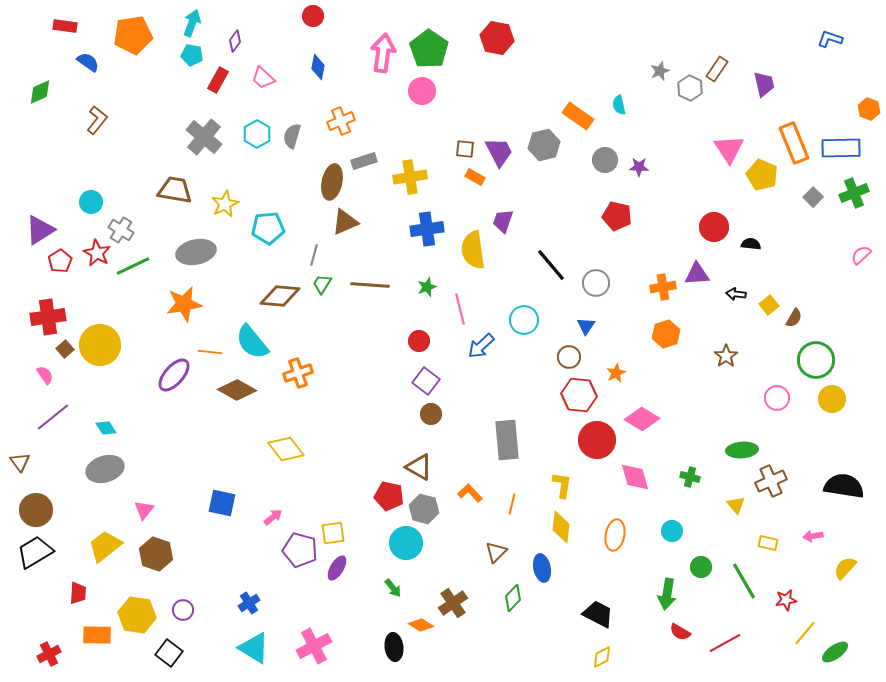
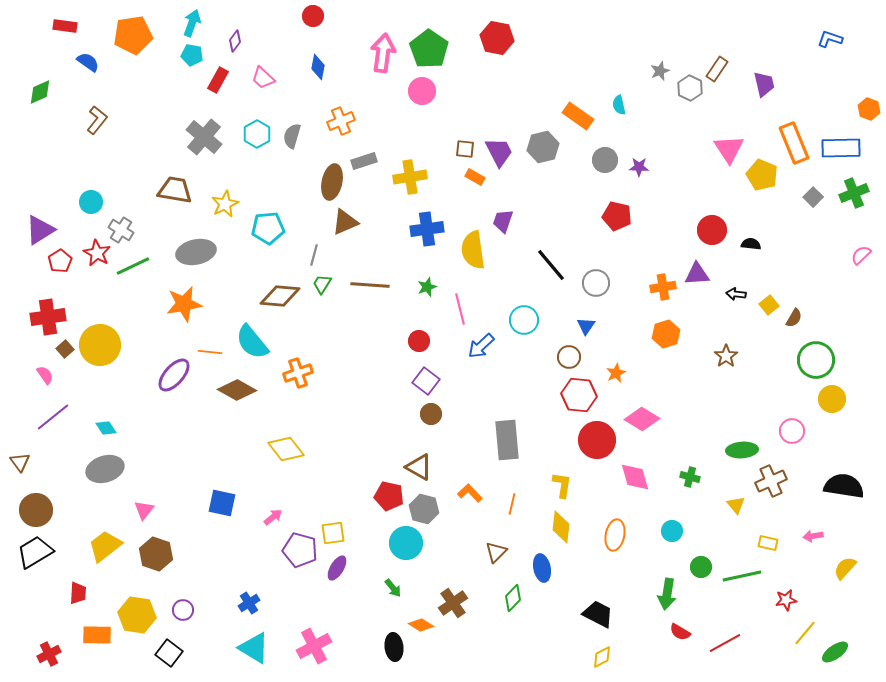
gray hexagon at (544, 145): moved 1 px left, 2 px down
red circle at (714, 227): moved 2 px left, 3 px down
pink circle at (777, 398): moved 15 px right, 33 px down
green line at (744, 581): moved 2 px left, 5 px up; rotated 72 degrees counterclockwise
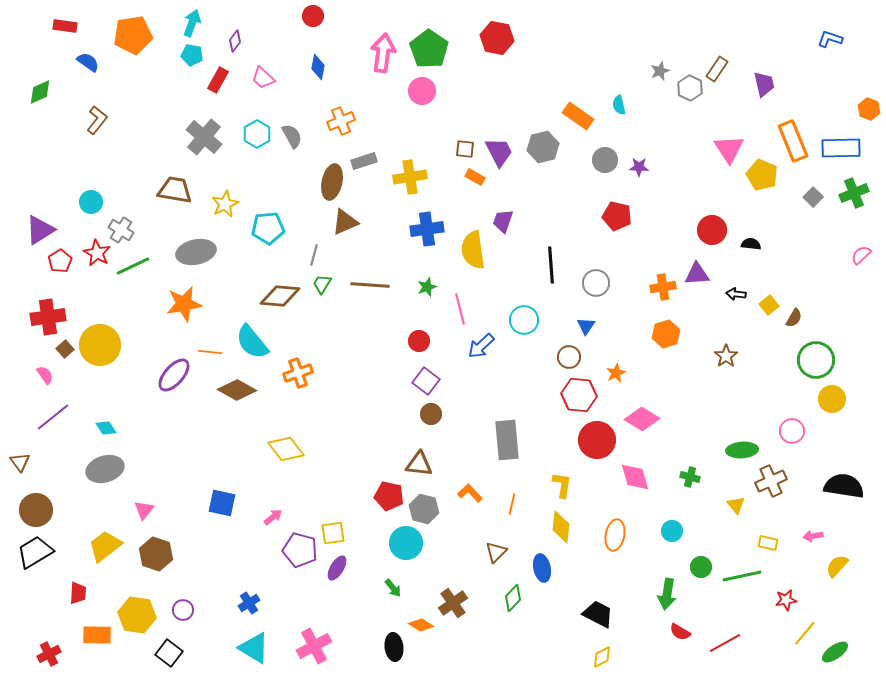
gray semicircle at (292, 136): rotated 135 degrees clockwise
orange rectangle at (794, 143): moved 1 px left, 2 px up
black line at (551, 265): rotated 36 degrees clockwise
brown triangle at (419, 467): moved 3 px up; rotated 24 degrees counterclockwise
yellow semicircle at (845, 568): moved 8 px left, 2 px up
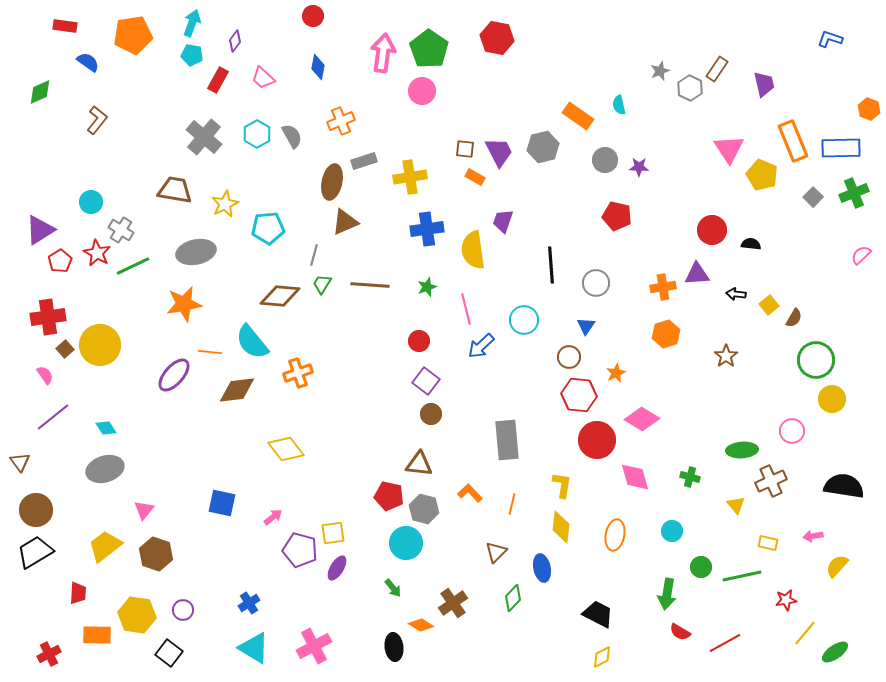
pink line at (460, 309): moved 6 px right
brown diamond at (237, 390): rotated 36 degrees counterclockwise
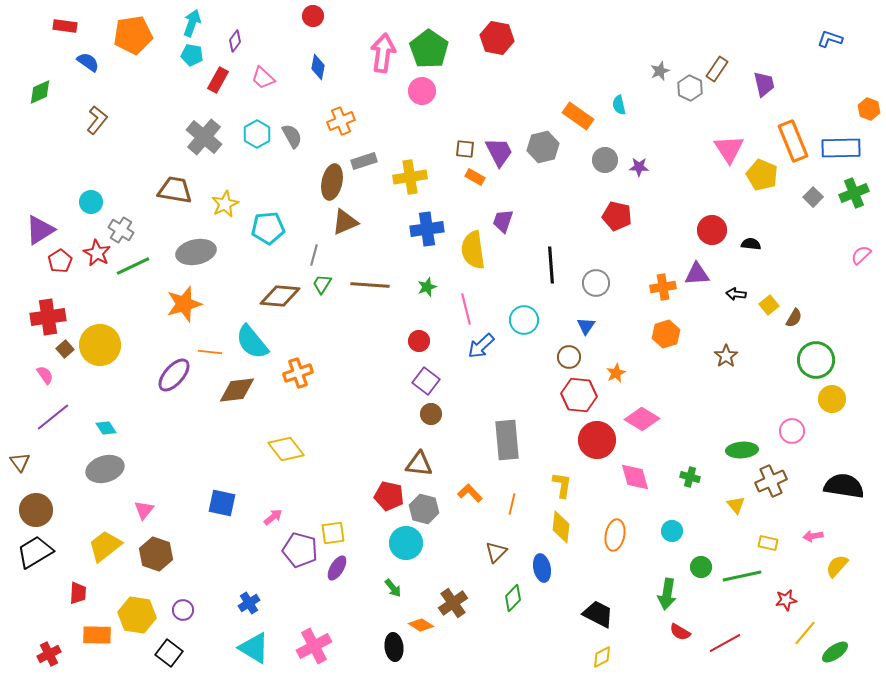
orange star at (184, 304): rotated 6 degrees counterclockwise
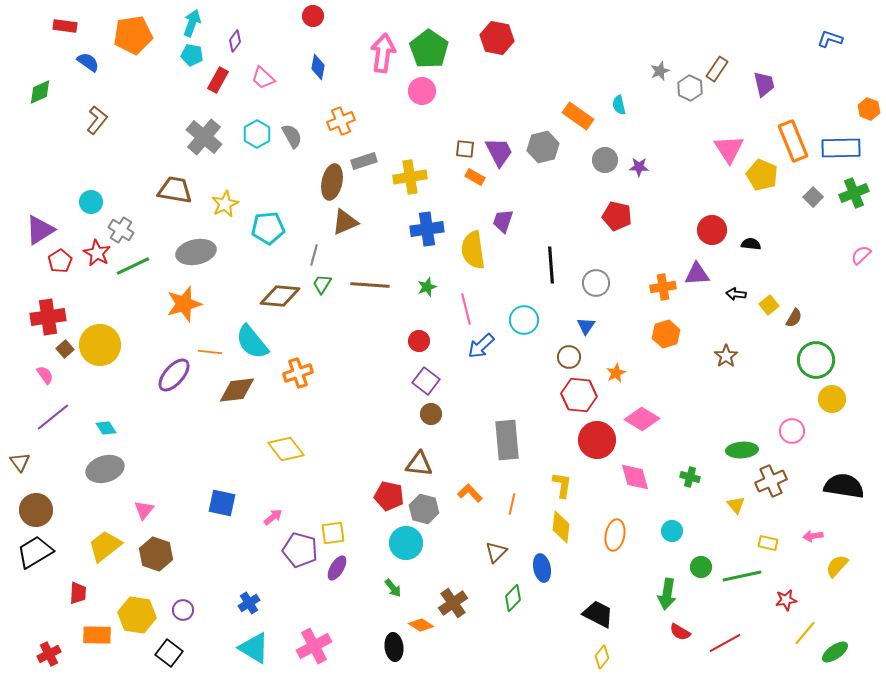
yellow diamond at (602, 657): rotated 25 degrees counterclockwise
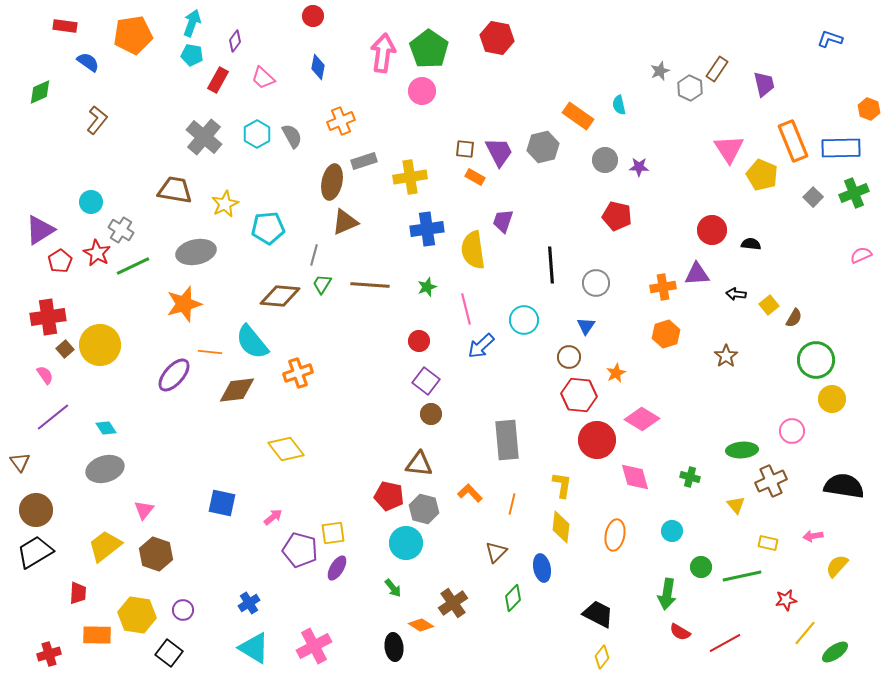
pink semicircle at (861, 255): rotated 20 degrees clockwise
red cross at (49, 654): rotated 10 degrees clockwise
